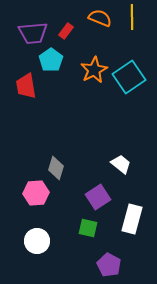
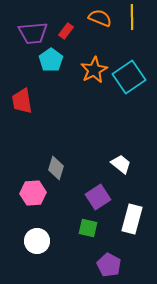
red trapezoid: moved 4 px left, 15 px down
pink hexagon: moved 3 px left
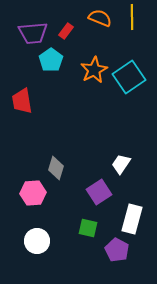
white trapezoid: rotated 95 degrees counterclockwise
purple square: moved 1 px right, 5 px up
purple pentagon: moved 8 px right, 15 px up
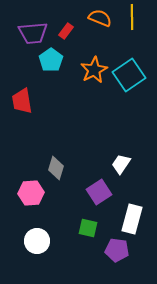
cyan square: moved 2 px up
pink hexagon: moved 2 px left
purple pentagon: rotated 20 degrees counterclockwise
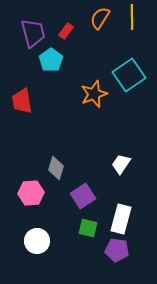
orange semicircle: rotated 80 degrees counterclockwise
purple trapezoid: rotated 100 degrees counterclockwise
orange star: moved 24 px down; rotated 8 degrees clockwise
purple square: moved 16 px left, 4 px down
white rectangle: moved 11 px left
